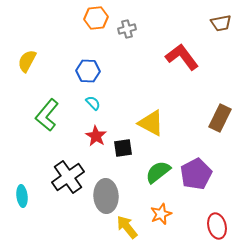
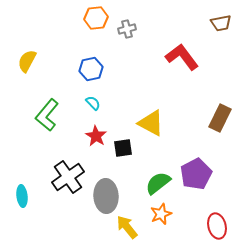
blue hexagon: moved 3 px right, 2 px up; rotated 15 degrees counterclockwise
green semicircle: moved 11 px down
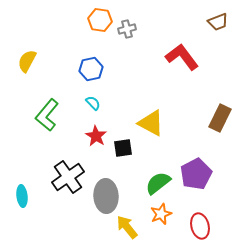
orange hexagon: moved 4 px right, 2 px down; rotated 15 degrees clockwise
brown trapezoid: moved 3 px left, 1 px up; rotated 10 degrees counterclockwise
red ellipse: moved 17 px left
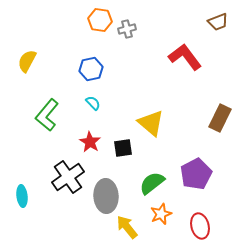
red L-shape: moved 3 px right
yellow triangle: rotated 12 degrees clockwise
red star: moved 6 px left, 6 px down
green semicircle: moved 6 px left
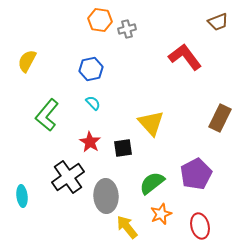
yellow triangle: rotated 8 degrees clockwise
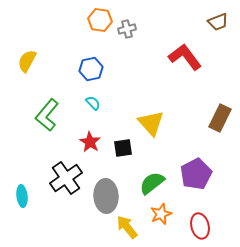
black cross: moved 2 px left, 1 px down
